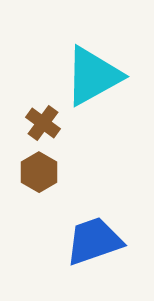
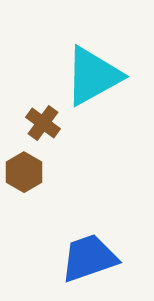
brown hexagon: moved 15 px left
blue trapezoid: moved 5 px left, 17 px down
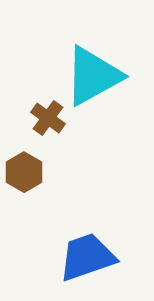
brown cross: moved 5 px right, 5 px up
blue trapezoid: moved 2 px left, 1 px up
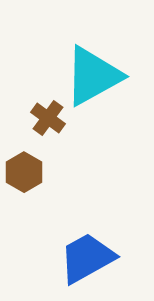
blue trapezoid: moved 1 px down; rotated 10 degrees counterclockwise
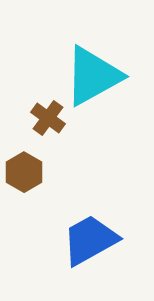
blue trapezoid: moved 3 px right, 18 px up
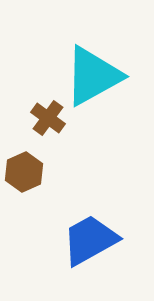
brown hexagon: rotated 6 degrees clockwise
